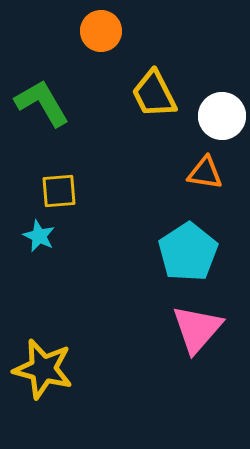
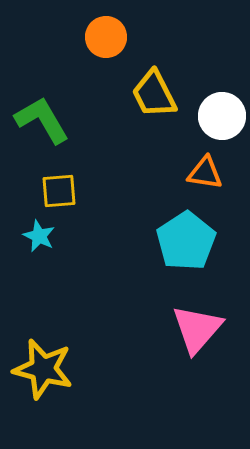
orange circle: moved 5 px right, 6 px down
green L-shape: moved 17 px down
cyan pentagon: moved 2 px left, 11 px up
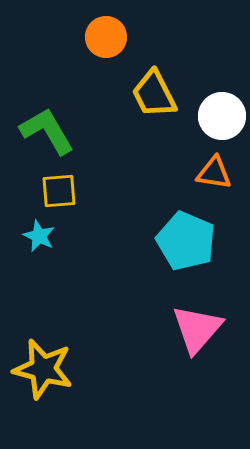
green L-shape: moved 5 px right, 11 px down
orange triangle: moved 9 px right
cyan pentagon: rotated 16 degrees counterclockwise
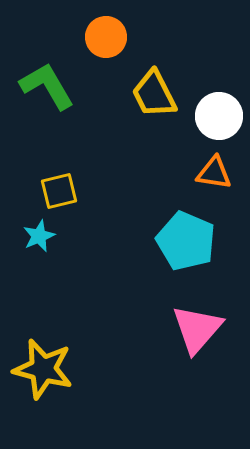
white circle: moved 3 px left
green L-shape: moved 45 px up
yellow square: rotated 9 degrees counterclockwise
cyan star: rotated 24 degrees clockwise
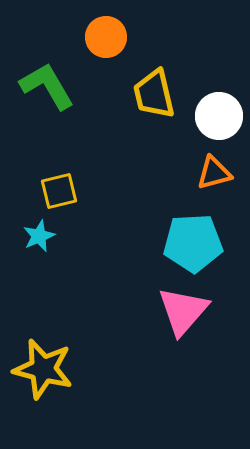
yellow trapezoid: rotated 14 degrees clockwise
orange triangle: rotated 24 degrees counterclockwise
cyan pentagon: moved 7 px right, 2 px down; rotated 26 degrees counterclockwise
pink triangle: moved 14 px left, 18 px up
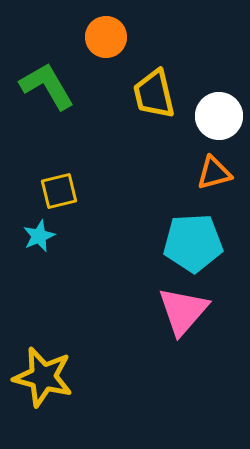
yellow star: moved 8 px down
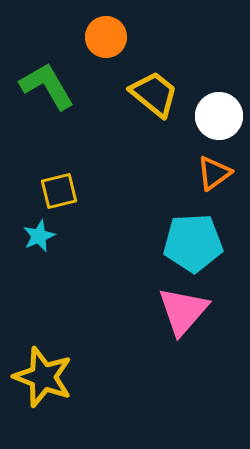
yellow trapezoid: rotated 142 degrees clockwise
orange triangle: rotated 21 degrees counterclockwise
yellow star: rotated 6 degrees clockwise
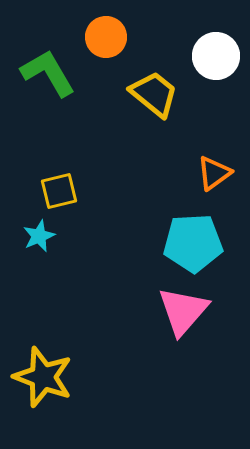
green L-shape: moved 1 px right, 13 px up
white circle: moved 3 px left, 60 px up
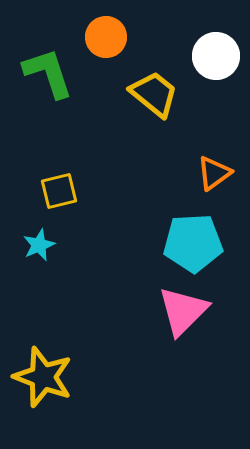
green L-shape: rotated 12 degrees clockwise
cyan star: moved 9 px down
pink triangle: rotated 4 degrees clockwise
